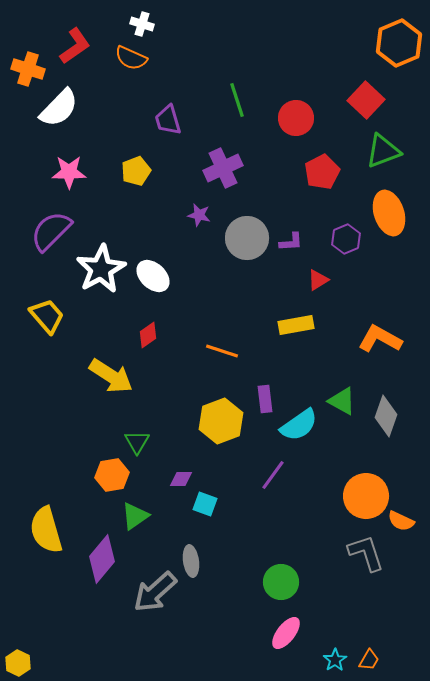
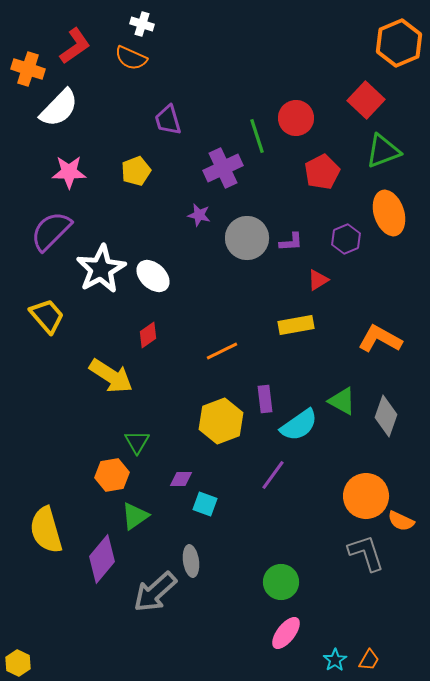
green line at (237, 100): moved 20 px right, 36 px down
orange line at (222, 351): rotated 44 degrees counterclockwise
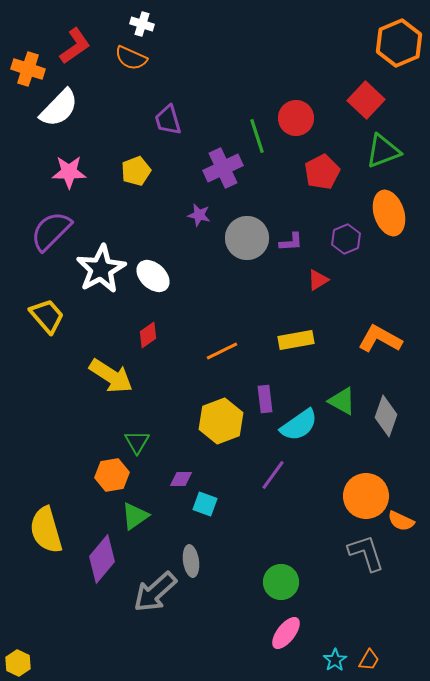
yellow rectangle at (296, 325): moved 15 px down
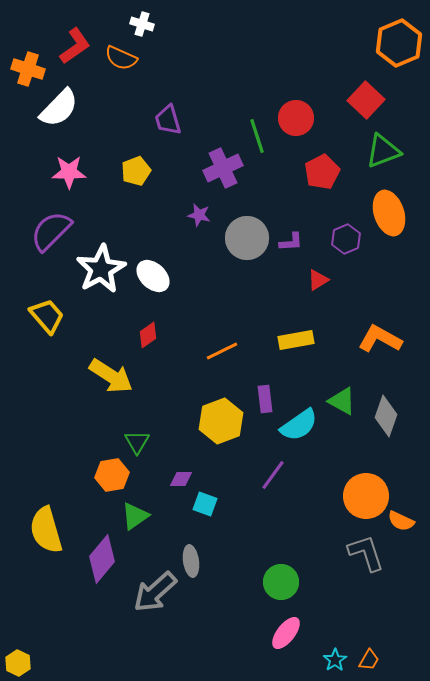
orange semicircle at (131, 58): moved 10 px left
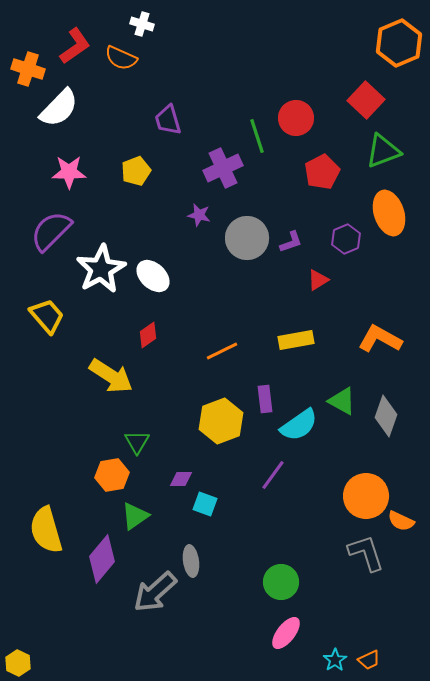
purple L-shape at (291, 242): rotated 15 degrees counterclockwise
orange trapezoid at (369, 660): rotated 35 degrees clockwise
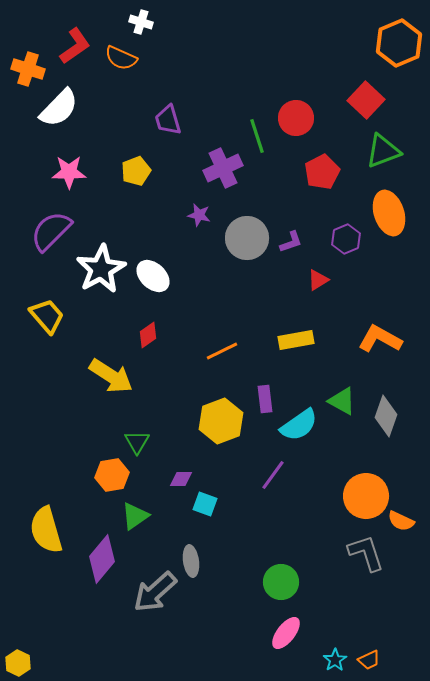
white cross at (142, 24): moved 1 px left, 2 px up
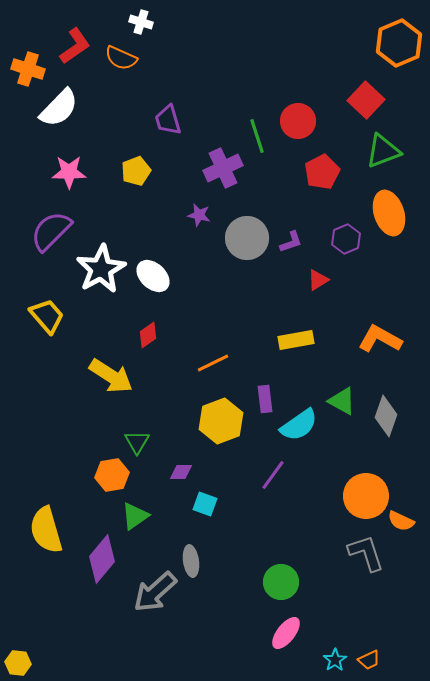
red circle at (296, 118): moved 2 px right, 3 px down
orange line at (222, 351): moved 9 px left, 12 px down
purple diamond at (181, 479): moved 7 px up
yellow hexagon at (18, 663): rotated 20 degrees counterclockwise
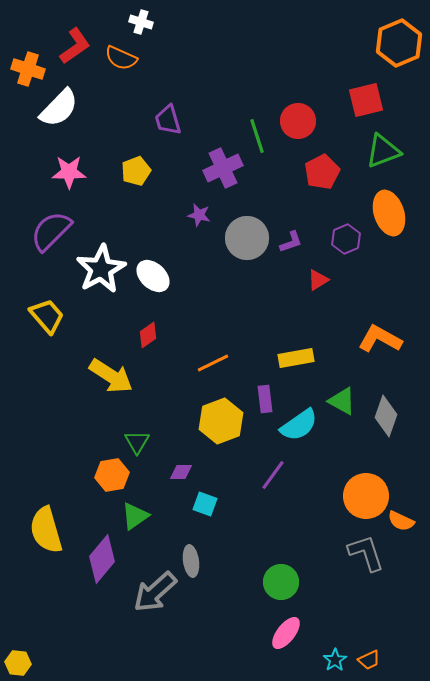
red square at (366, 100): rotated 33 degrees clockwise
yellow rectangle at (296, 340): moved 18 px down
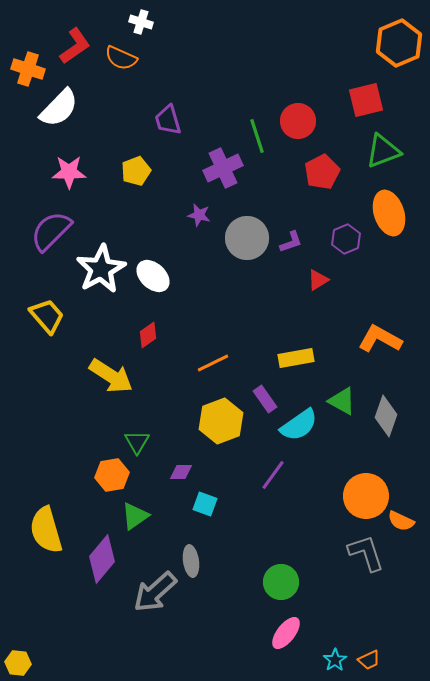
purple rectangle at (265, 399): rotated 28 degrees counterclockwise
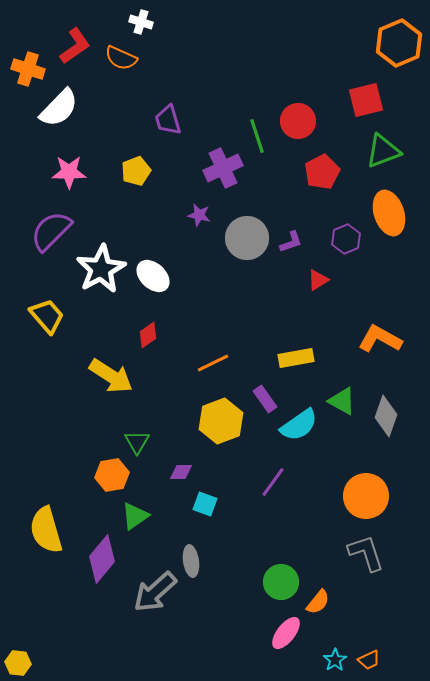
purple line at (273, 475): moved 7 px down
orange semicircle at (401, 521): moved 83 px left, 81 px down; rotated 76 degrees counterclockwise
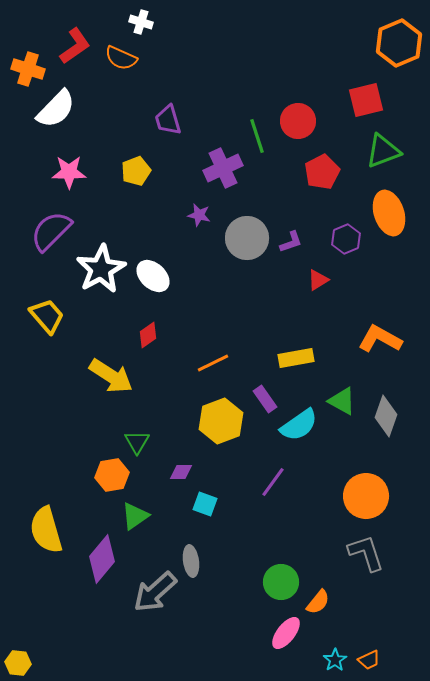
white semicircle at (59, 108): moved 3 px left, 1 px down
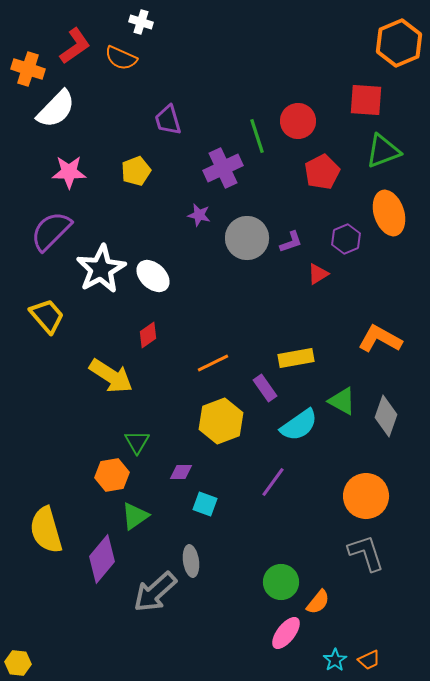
red square at (366, 100): rotated 18 degrees clockwise
red triangle at (318, 280): moved 6 px up
purple rectangle at (265, 399): moved 11 px up
